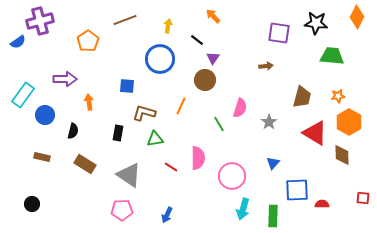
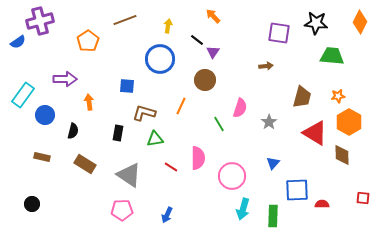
orange diamond at (357, 17): moved 3 px right, 5 px down
purple triangle at (213, 58): moved 6 px up
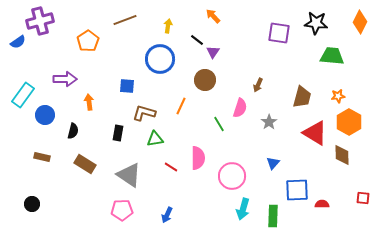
brown arrow at (266, 66): moved 8 px left, 19 px down; rotated 120 degrees clockwise
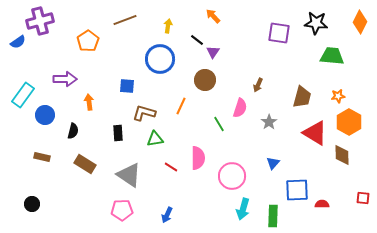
black rectangle at (118, 133): rotated 14 degrees counterclockwise
